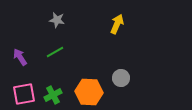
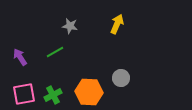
gray star: moved 13 px right, 6 px down
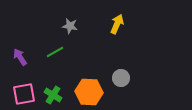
green cross: rotated 30 degrees counterclockwise
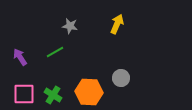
pink square: rotated 10 degrees clockwise
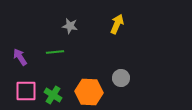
green line: rotated 24 degrees clockwise
pink square: moved 2 px right, 3 px up
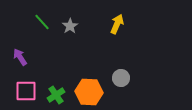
gray star: rotated 28 degrees clockwise
green line: moved 13 px left, 30 px up; rotated 54 degrees clockwise
green cross: moved 3 px right; rotated 24 degrees clockwise
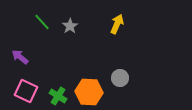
purple arrow: rotated 18 degrees counterclockwise
gray circle: moved 1 px left
pink square: rotated 25 degrees clockwise
green cross: moved 2 px right, 1 px down; rotated 24 degrees counterclockwise
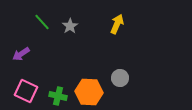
purple arrow: moved 1 px right, 3 px up; rotated 72 degrees counterclockwise
green cross: rotated 18 degrees counterclockwise
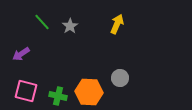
pink square: rotated 10 degrees counterclockwise
